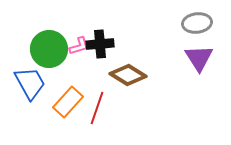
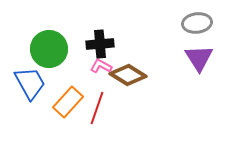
pink L-shape: moved 22 px right, 20 px down; rotated 135 degrees counterclockwise
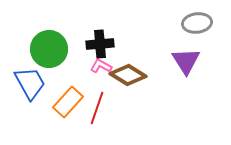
purple triangle: moved 13 px left, 3 px down
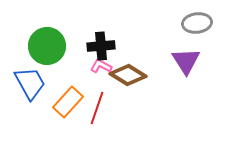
black cross: moved 1 px right, 2 px down
green circle: moved 2 px left, 3 px up
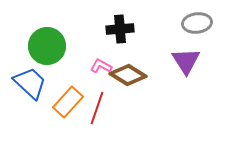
black cross: moved 19 px right, 17 px up
blue trapezoid: rotated 18 degrees counterclockwise
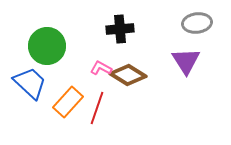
pink L-shape: moved 2 px down
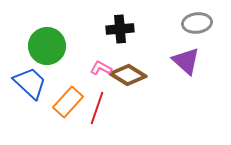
purple triangle: rotated 16 degrees counterclockwise
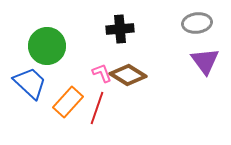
purple triangle: moved 19 px right; rotated 12 degrees clockwise
pink L-shape: moved 1 px right, 5 px down; rotated 40 degrees clockwise
